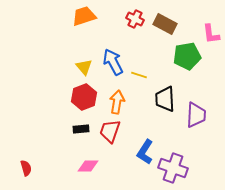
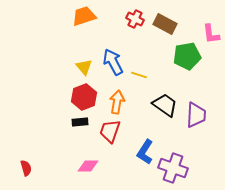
black trapezoid: moved 6 px down; rotated 128 degrees clockwise
black rectangle: moved 1 px left, 7 px up
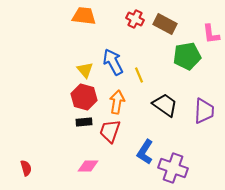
orange trapezoid: rotated 25 degrees clockwise
yellow triangle: moved 1 px right, 3 px down
yellow line: rotated 49 degrees clockwise
red hexagon: rotated 25 degrees counterclockwise
purple trapezoid: moved 8 px right, 4 px up
black rectangle: moved 4 px right
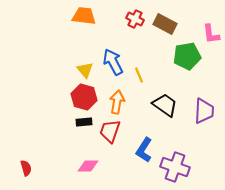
blue L-shape: moved 1 px left, 2 px up
purple cross: moved 2 px right, 1 px up
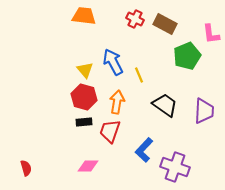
green pentagon: rotated 12 degrees counterclockwise
blue L-shape: rotated 10 degrees clockwise
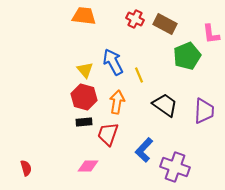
red trapezoid: moved 2 px left, 3 px down
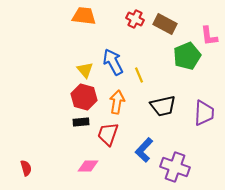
pink L-shape: moved 2 px left, 2 px down
black trapezoid: moved 2 px left, 1 px down; rotated 132 degrees clockwise
purple trapezoid: moved 2 px down
black rectangle: moved 3 px left
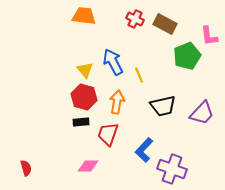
purple trapezoid: moved 2 px left; rotated 40 degrees clockwise
purple cross: moved 3 px left, 2 px down
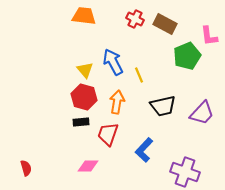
purple cross: moved 13 px right, 3 px down
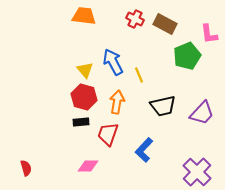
pink L-shape: moved 2 px up
purple cross: moved 12 px right; rotated 24 degrees clockwise
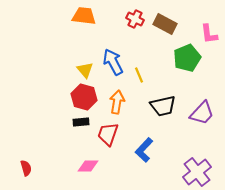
green pentagon: moved 2 px down
purple cross: rotated 8 degrees clockwise
